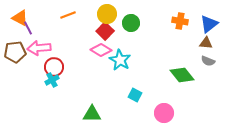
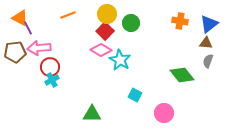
gray semicircle: rotated 88 degrees clockwise
red circle: moved 4 px left
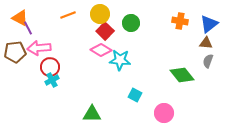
yellow circle: moved 7 px left
cyan star: rotated 25 degrees counterclockwise
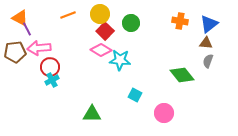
purple line: moved 1 px left, 1 px down
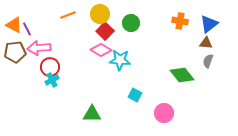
orange triangle: moved 6 px left, 7 px down
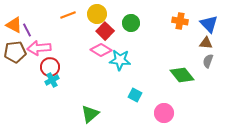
yellow circle: moved 3 px left
blue triangle: rotated 36 degrees counterclockwise
purple line: moved 1 px down
green triangle: moved 2 px left; rotated 42 degrees counterclockwise
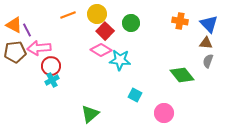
red circle: moved 1 px right, 1 px up
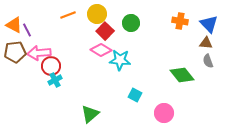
pink arrow: moved 5 px down
gray semicircle: rotated 40 degrees counterclockwise
cyan cross: moved 3 px right
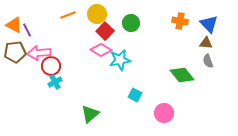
cyan star: rotated 15 degrees counterclockwise
cyan cross: moved 2 px down
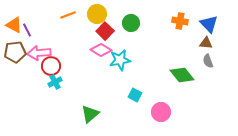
pink circle: moved 3 px left, 1 px up
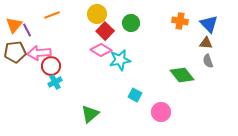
orange line: moved 16 px left
orange triangle: rotated 42 degrees clockwise
